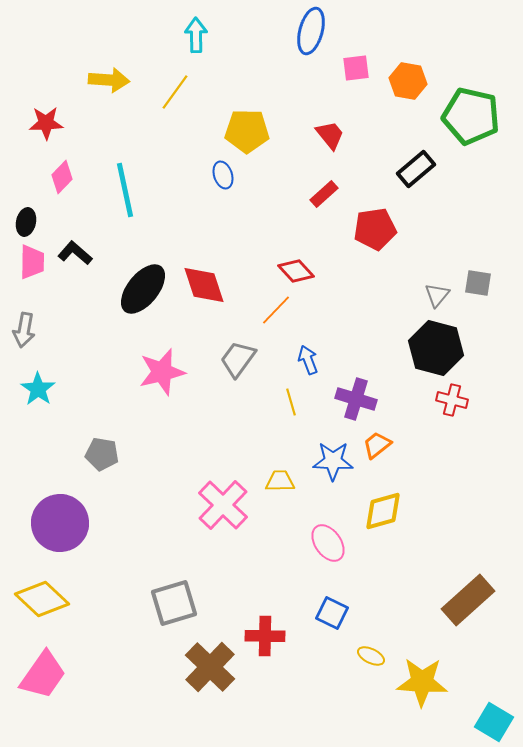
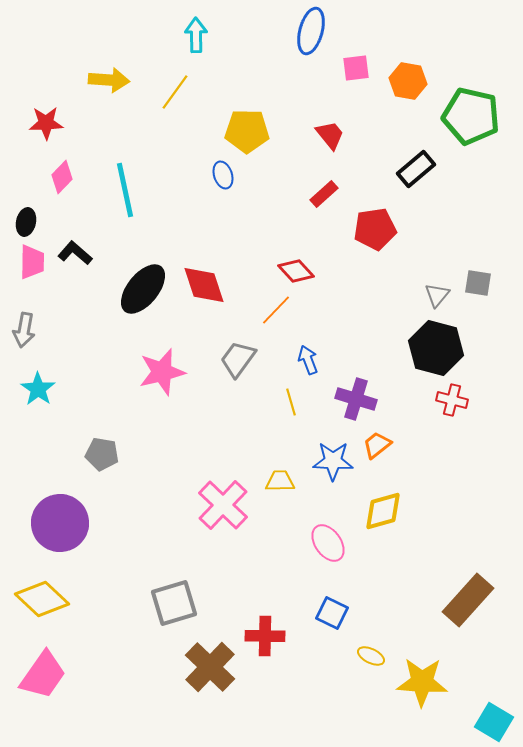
brown rectangle at (468, 600): rotated 6 degrees counterclockwise
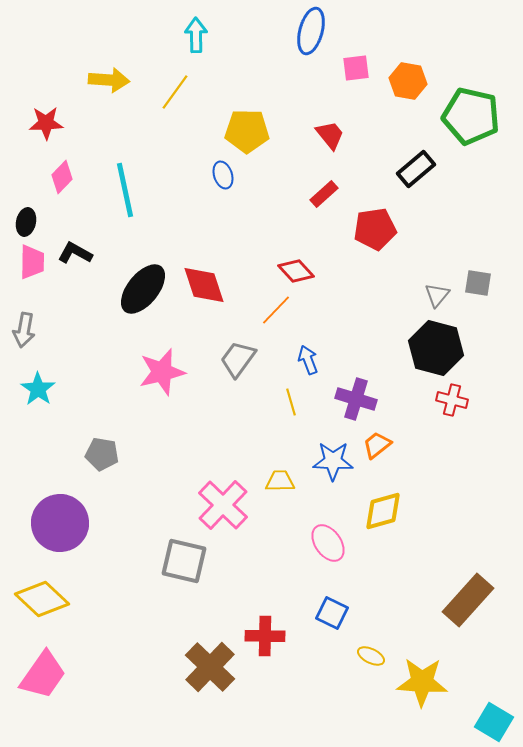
black L-shape at (75, 253): rotated 12 degrees counterclockwise
gray square at (174, 603): moved 10 px right, 42 px up; rotated 30 degrees clockwise
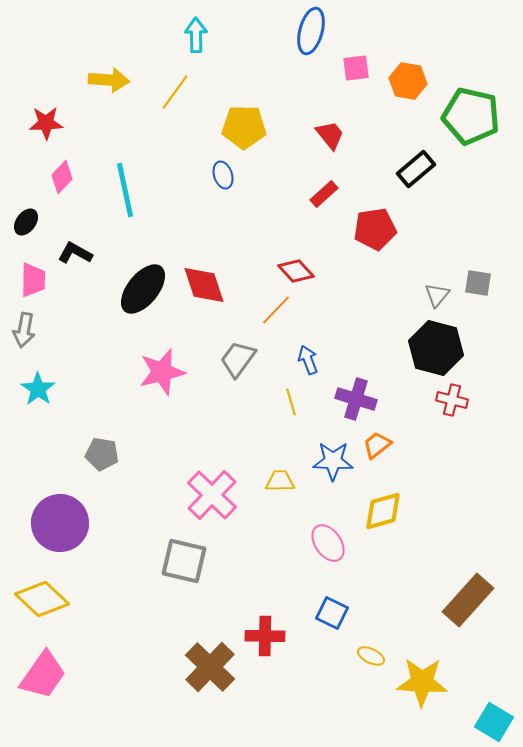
yellow pentagon at (247, 131): moved 3 px left, 4 px up
black ellipse at (26, 222): rotated 24 degrees clockwise
pink trapezoid at (32, 262): moved 1 px right, 18 px down
pink cross at (223, 505): moved 11 px left, 10 px up
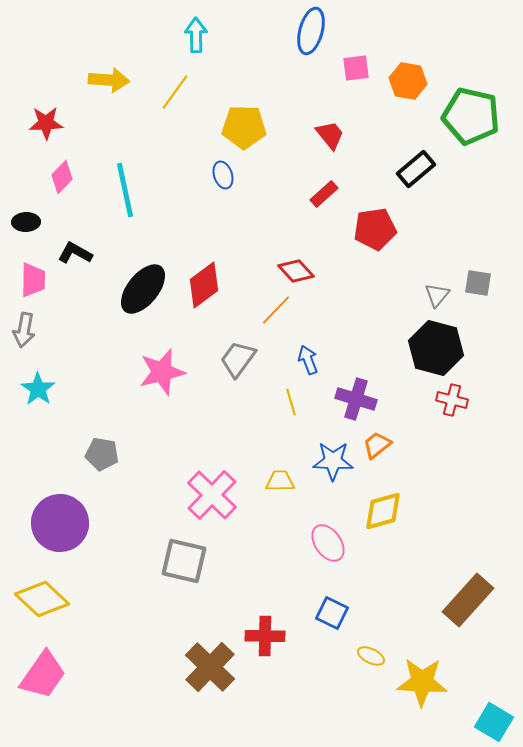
black ellipse at (26, 222): rotated 52 degrees clockwise
red diamond at (204, 285): rotated 72 degrees clockwise
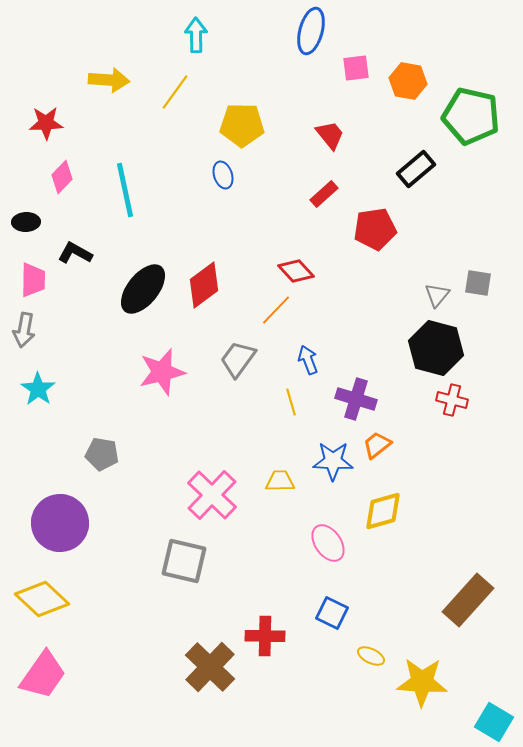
yellow pentagon at (244, 127): moved 2 px left, 2 px up
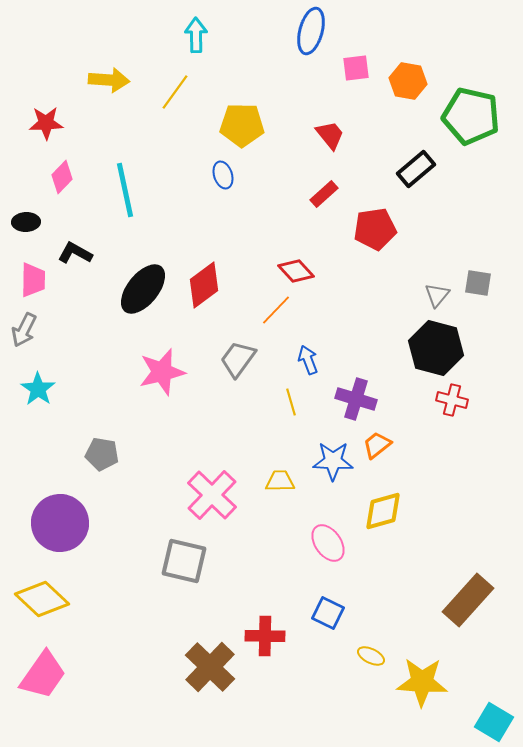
gray arrow at (24, 330): rotated 16 degrees clockwise
blue square at (332, 613): moved 4 px left
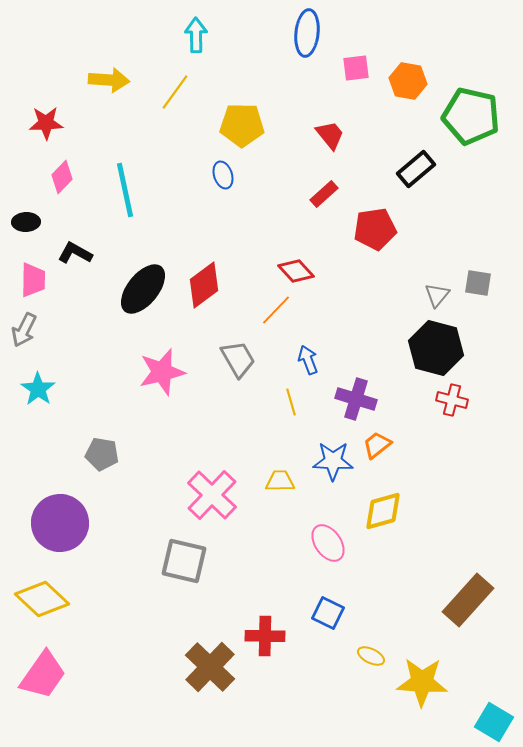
blue ellipse at (311, 31): moved 4 px left, 2 px down; rotated 9 degrees counterclockwise
gray trapezoid at (238, 359): rotated 114 degrees clockwise
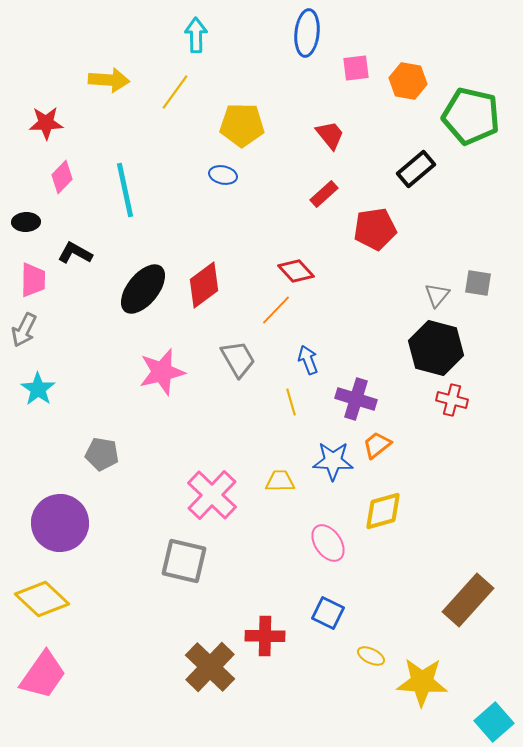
blue ellipse at (223, 175): rotated 60 degrees counterclockwise
cyan square at (494, 722): rotated 18 degrees clockwise
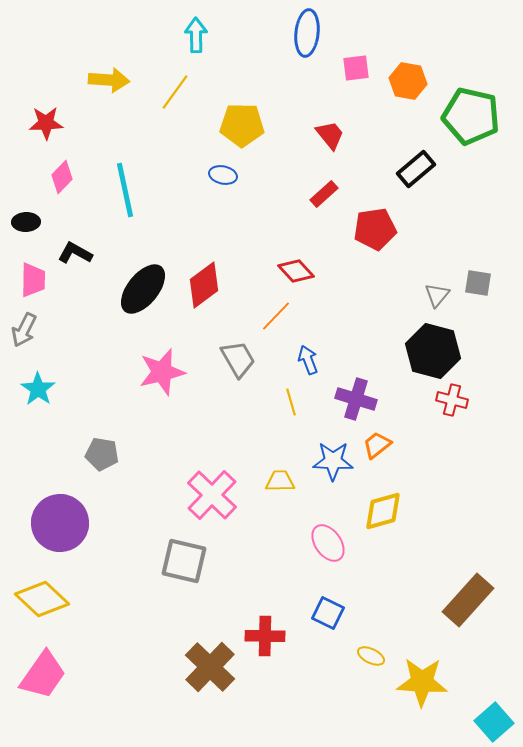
orange line at (276, 310): moved 6 px down
black hexagon at (436, 348): moved 3 px left, 3 px down
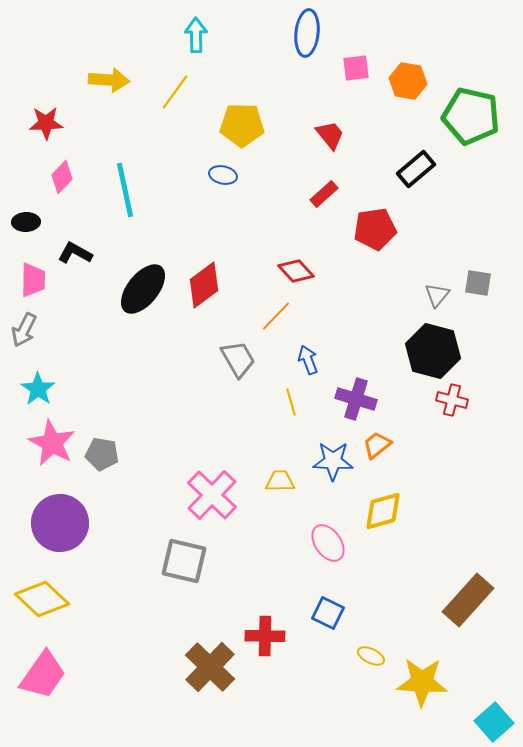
pink star at (162, 372): moved 110 px left, 71 px down; rotated 30 degrees counterclockwise
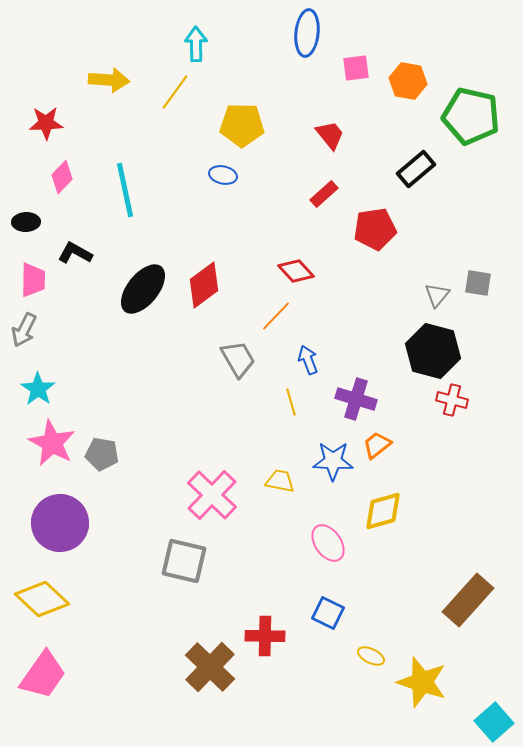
cyan arrow at (196, 35): moved 9 px down
yellow trapezoid at (280, 481): rotated 12 degrees clockwise
yellow star at (422, 682): rotated 15 degrees clockwise
